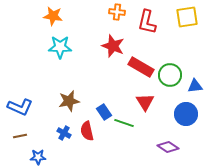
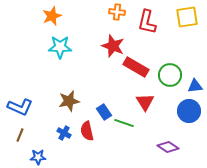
orange star: moved 1 px left; rotated 30 degrees counterclockwise
red rectangle: moved 5 px left
blue circle: moved 3 px right, 3 px up
brown line: moved 1 px up; rotated 56 degrees counterclockwise
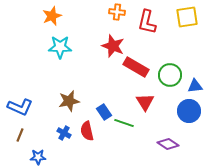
purple diamond: moved 3 px up
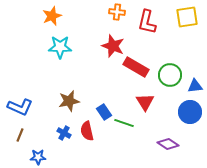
blue circle: moved 1 px right, 1 px down
